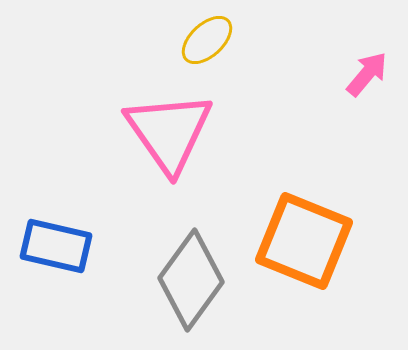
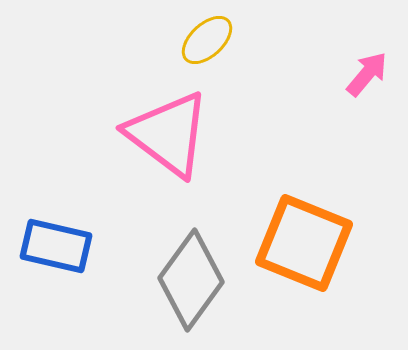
pink triangle: moved 1 px left, 2 px down; rotated 18 degrees counterclockwise
orange square: moved 2 px down
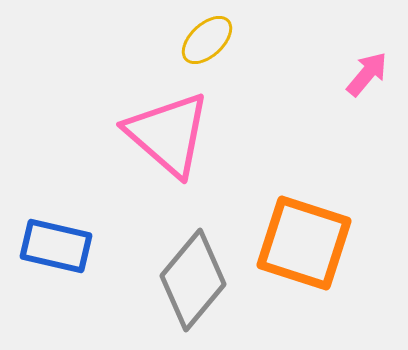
pink triangle: rotated 4 degrees clockwise
orange square: rotated 4 degrees counterclockwise
gray diamond: moved 2 px right; rotated 4 degrees clockwise
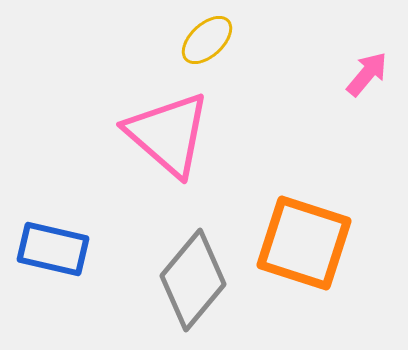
blue rectangle: moved 3 px left, 3 px down
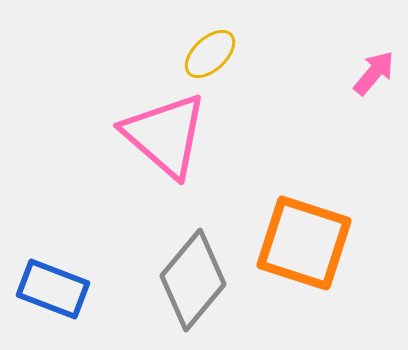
yellow ellipse: moved 3 px right, 14 px down
pink arrow: moved 7 px right, 1 px up
pink triangle: moved 3 px left, 1 px down
blue rectangle: moved 40 px down; rotated 8 degrees clockwise
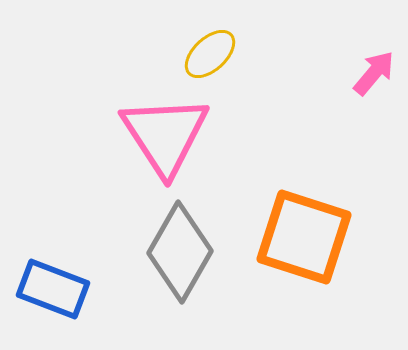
pink triangle: rotated 16 degrees clockwise
orange square: moved 6 px up
gray diamond: moved 13 px left, 28 px up; rotated 10 degrees counterclockwise
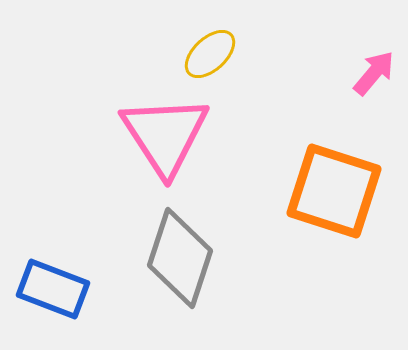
orange square: moved 30 px right, 46 px up
gray diamond: moved 6 px down; rotated 12 degrees counterclockwise
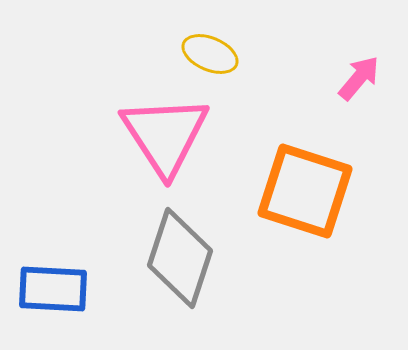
yellow ellipse: rotated 66 degrees clockwise
pink arrow: moved 15 px left, 5 px down
orange square: moved 29 px left
blue rectangle: rotated 18 degrees counterclockwise
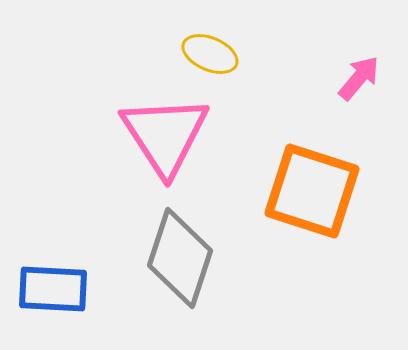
orange square: moved 7 px right
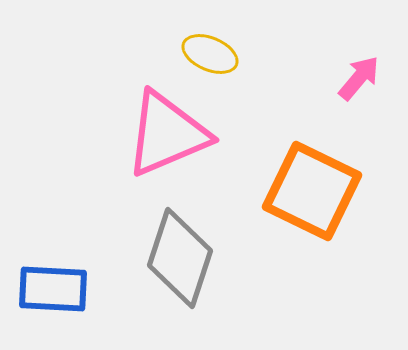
pink triangle: moved 2 px right, 1 px up; rotated 40 degrees clockwise
orange square: rotated 8 degrees clockwise
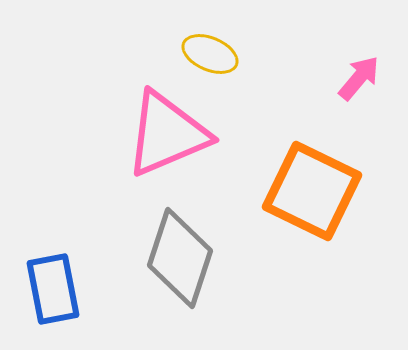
blue rectangle: rotated 76 degrees clockwise
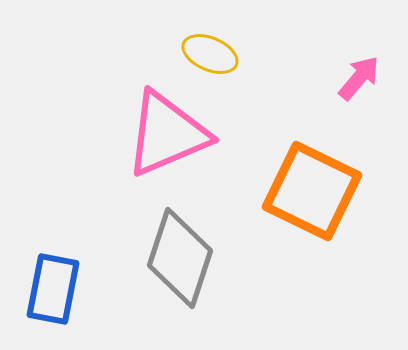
blue rectangle: rotated 22 degrees clockwise
